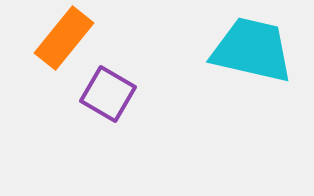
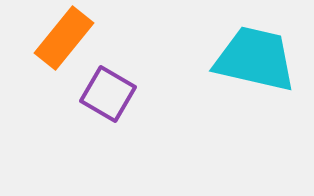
cyan trapezoid: moved 3 px right, 9 px down
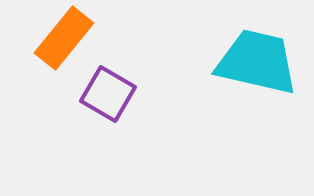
cyan trapezoid: moved 2 px right, 3 px down
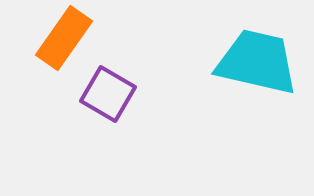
orange rectangle: rotated 4 degrees counterclockwise
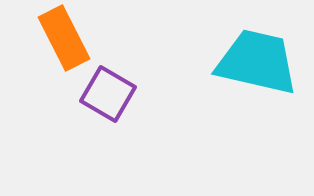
orange rectangle: rotated 62 degrees counterclockwise
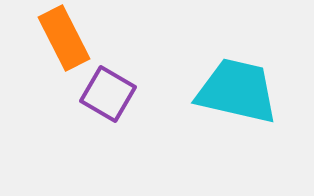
cyan trapezoid: moved 20 px left, 29 px down
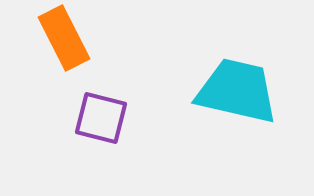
purple square: moved 7 px left, 24 px down; rotated 16 degrees counterclockwise
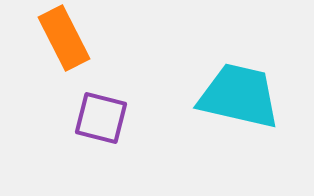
cyan trapezoid: moved 2 px right, 5 px down
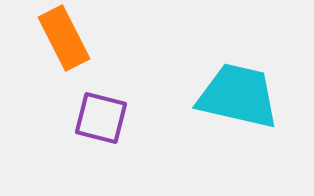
cyan trapezoid: moved 1 px left
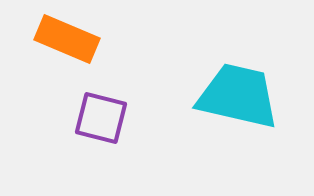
orange rectangle: moved 3 px right, 1 px down; rotated 40 degrees counterclockwise
